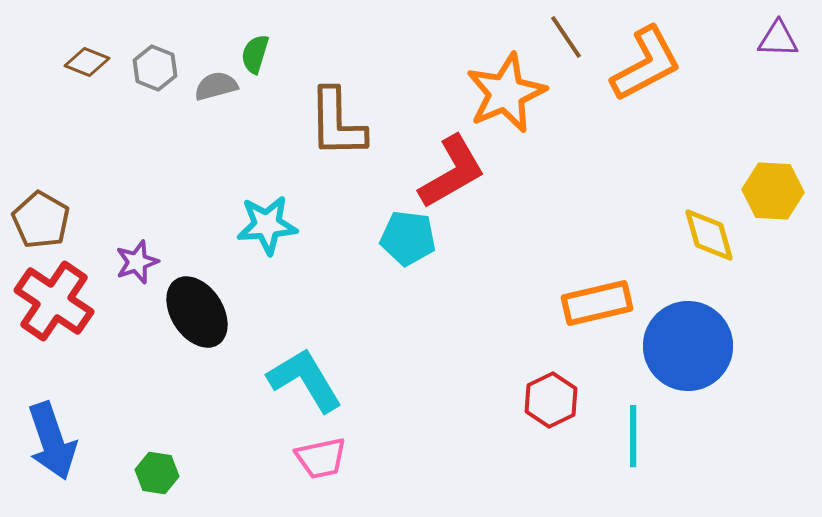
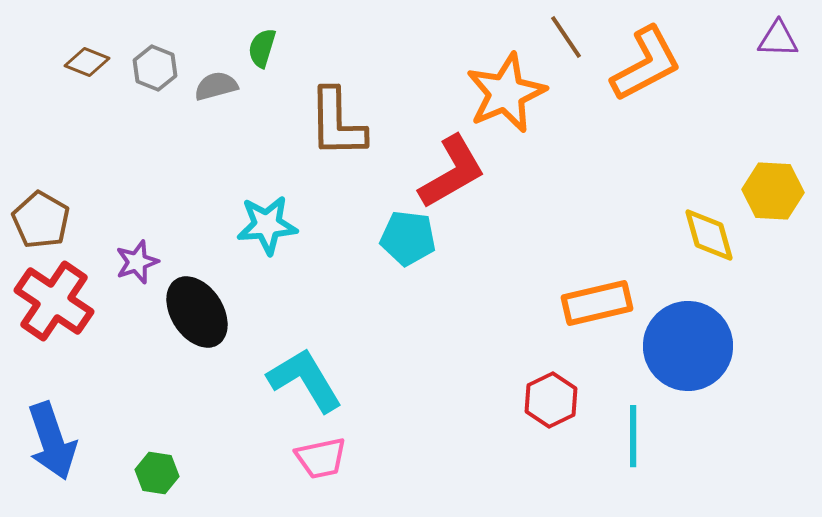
green semicircle: moved 7 px right, 6 px up
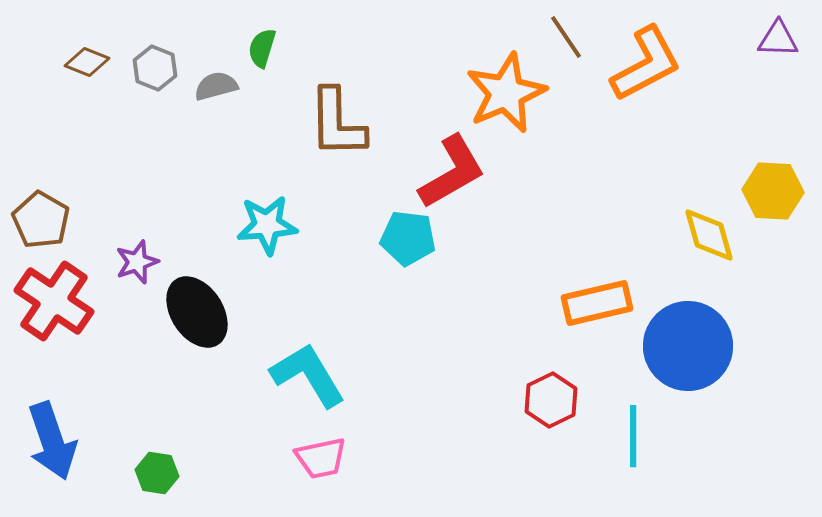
cyan L-shape: moved 3 px right, 5 px up
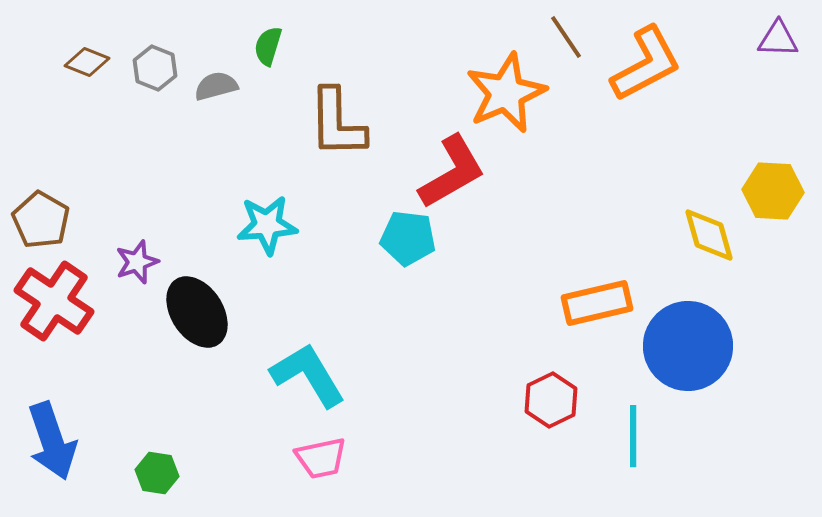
green semicircle: moved 6 px right, 2 px up
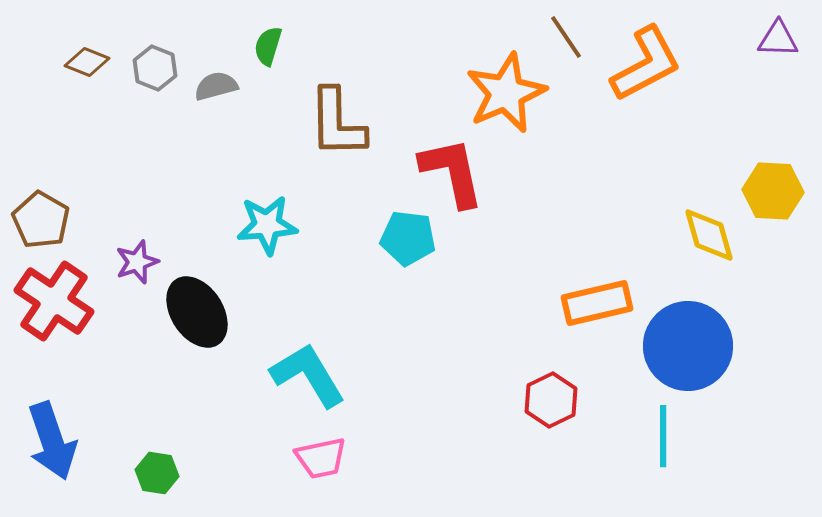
red L-shape: rotated 72 degrees counterclockwise
cyan line: moved 30 px right
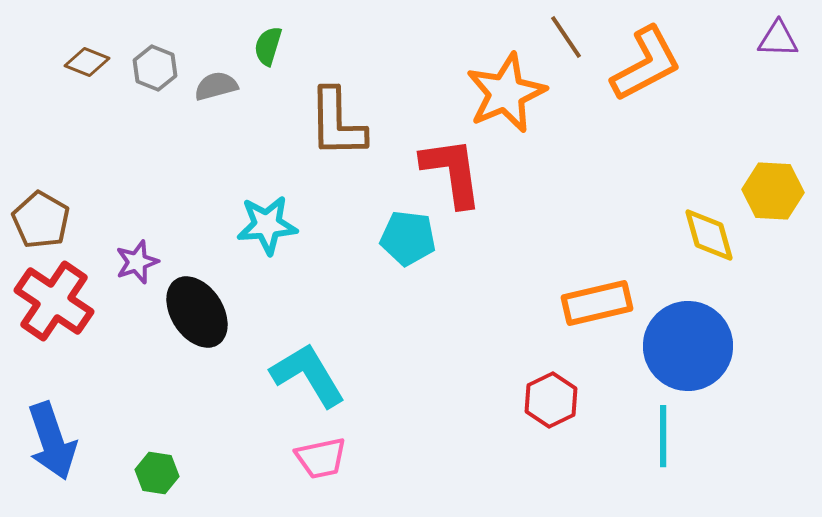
red L-shape: rotated 4 degrees clockwise
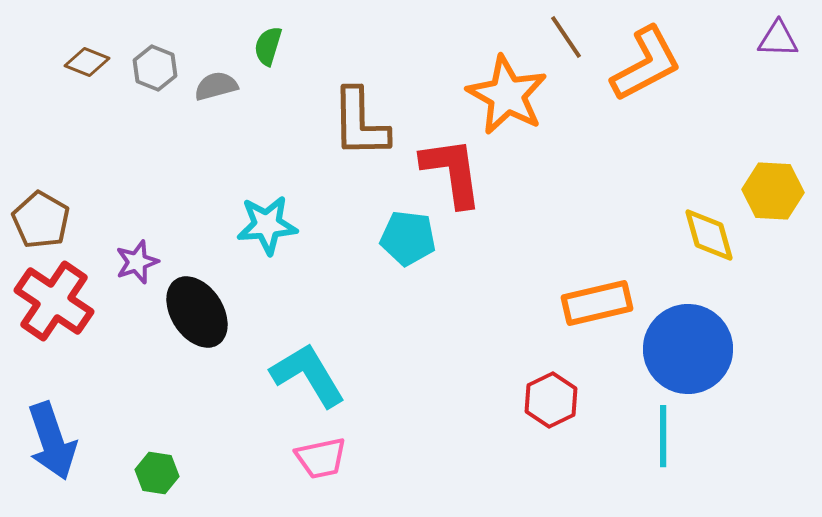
orange star: moved 1 px right, 2 px down; rotated 20 degrees counterclockwise
brown L-shape: moved 23 px right
blue circle: moved 3 px down
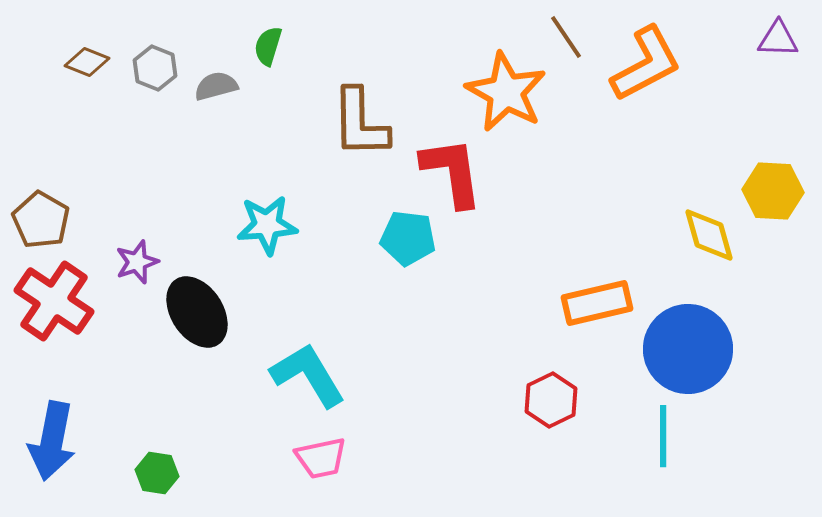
orange star: moved 1 px left, 3 px up
blue arrow: rotated 30 degrees clockwise
